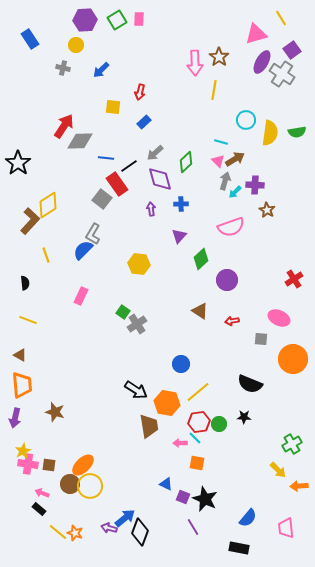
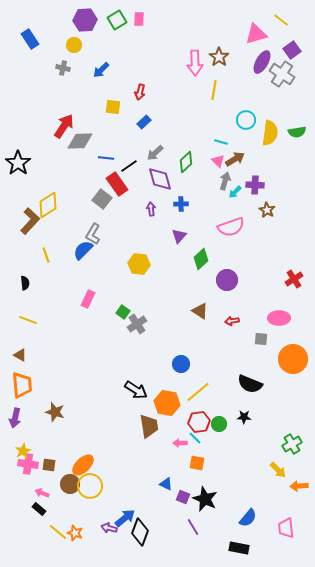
yellow line at (281, 18): moved 2 px down; rotated 21 degrees counterclockwise
yellow circle at (76, 45): moved 2 px left
pink rectangle at (81, 296): moved 7 px right, 3 px down
pink ellipse at (279, 318): rotated 25 degrees counterclockwise
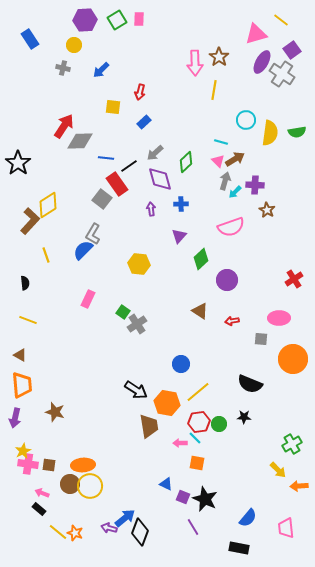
orange ellipse at (83, 465): rotated 40 degrees clockwise
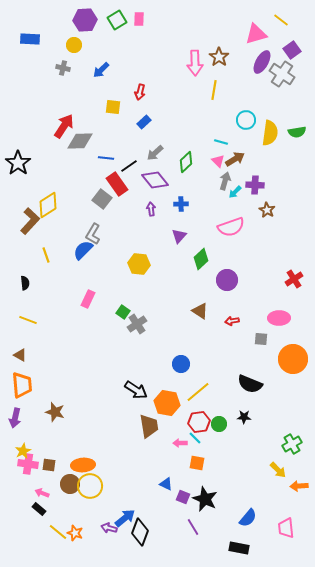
blue rectangle at (30, 39): rotated 54 degrees counterclockwise
purple diamond at (160, 179): moved 5 px left, 1 px down; rotated 24 degrees counterclockwise
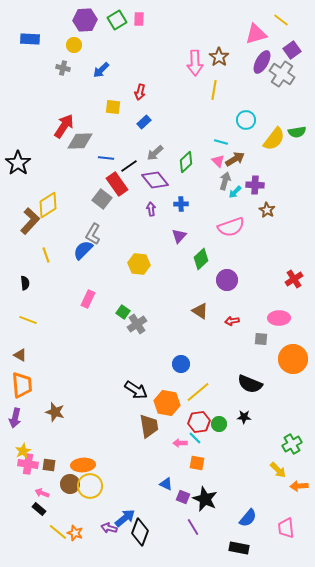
yellow semicircle at (270, 133): moved 4 px right, 6 px down; rotated 30 degrees clockwise
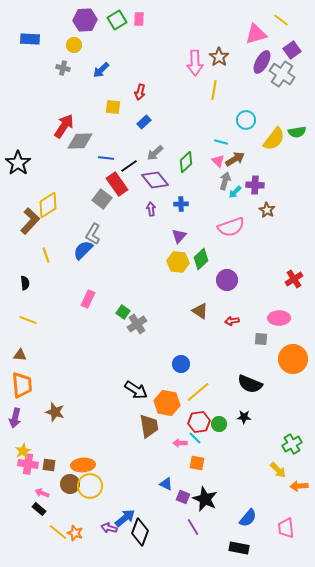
yellow hexagon at (139, 264): moved 39 px right, 2 px up
brown triangle at (20, 355): rotated 24 degrees counterclockwise
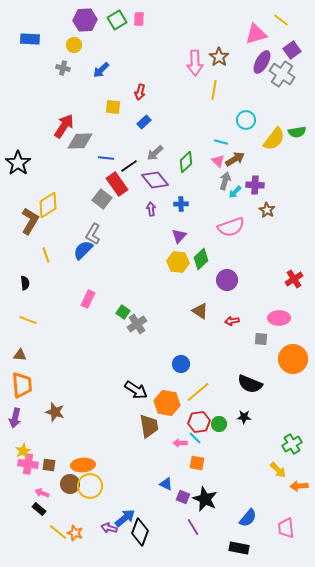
brown L-shape at (30, 221): rotated 12 degrees counterclockwise
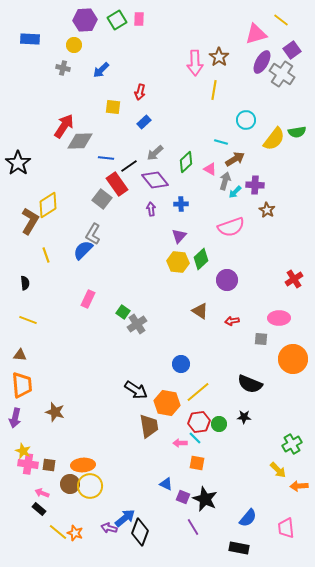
pink triangle at (218, 161): moved 8 px left, 8 px down; rotated 16 degrees counterclockwise
yellow star at (23, 451): rotated 21 degrees counterclockwise
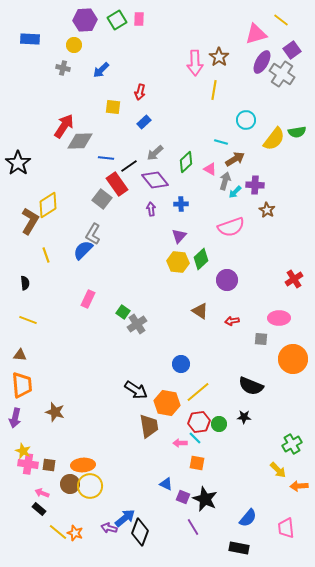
black semicircle at (250, 384): moved 1 px right, 2 px down
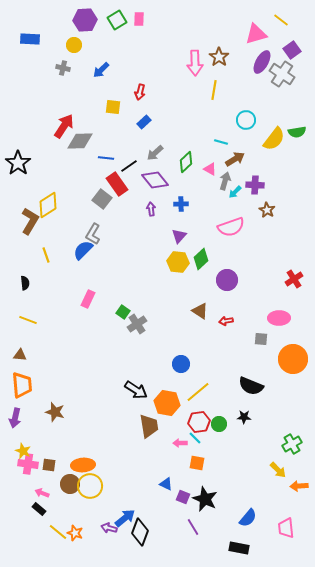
red arrow at (232, 321): moved 6 px left
